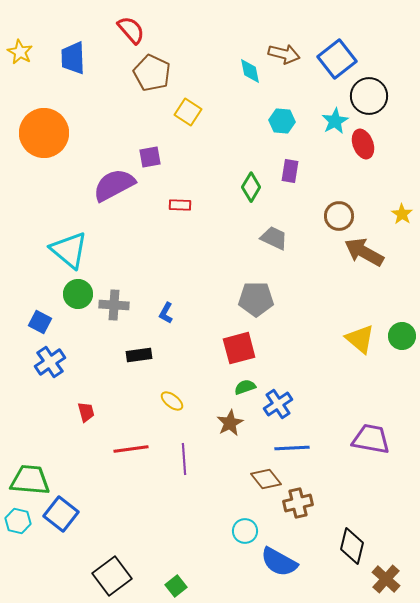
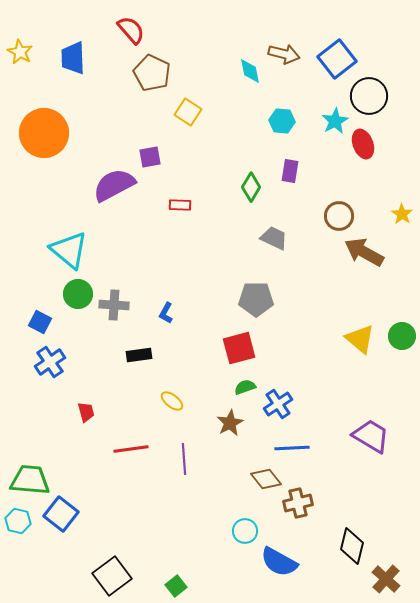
purple trapezoid at (371, 439): moved 3 px up; rotated 21 degrees clockwise
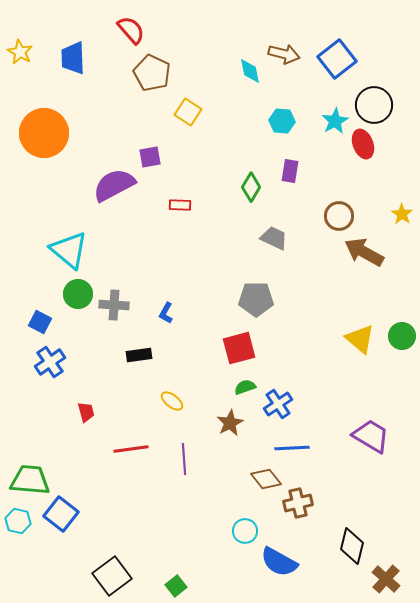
black circle at (369, 96): moved 5 px right, 9 px down
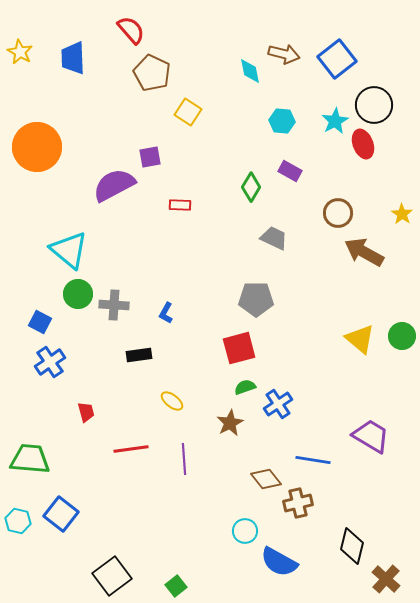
orange circle at (44, 133): moved 7 px left, 14 px down
purple rectangle at (290, 171): rotated 70 degrees counterclockwise
brown circle at (339, 216): moved 1 px left, 3 px up
blue line at (292, 448): moved 21 px right, 12 px down; rotated 12 degrees clockwise
green trapezoid at (30, 480): moved 21 px up
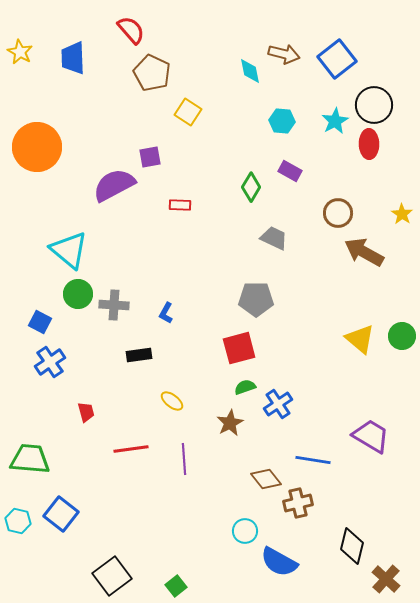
red ellipse at (363, 144): moved 6 px right; rotated 20 degrees clockwise
